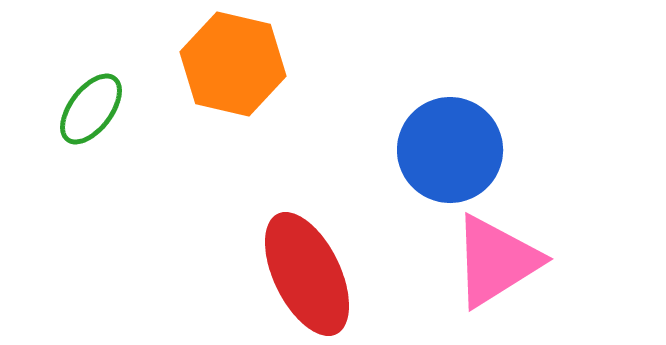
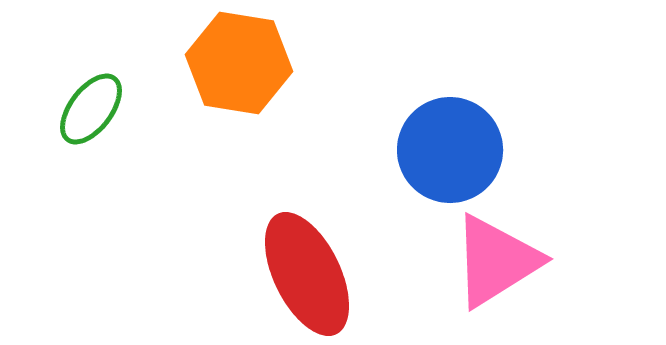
orange hexagon: moved 6 px right, 1 px up; rotated 4 degrees counterclockwise
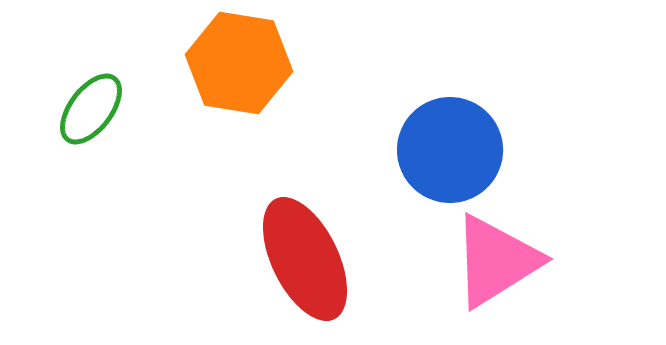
red ellipse: moved 2 px left, 15 px up
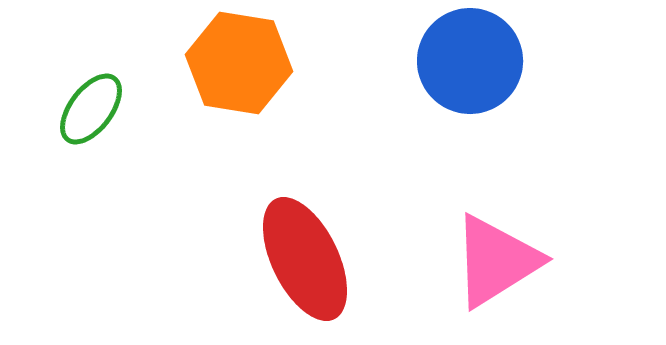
blue circle: moved 20 px right, 89 px up
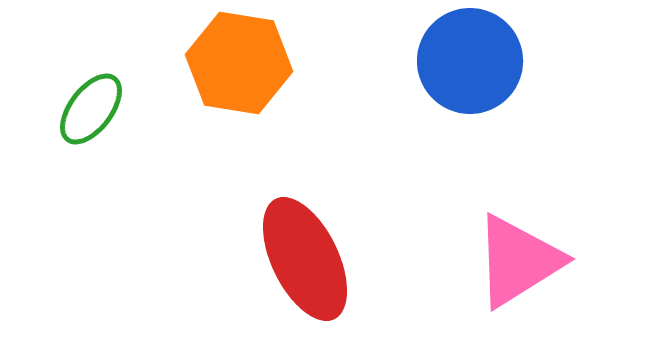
pink triangle: moved 22 px right
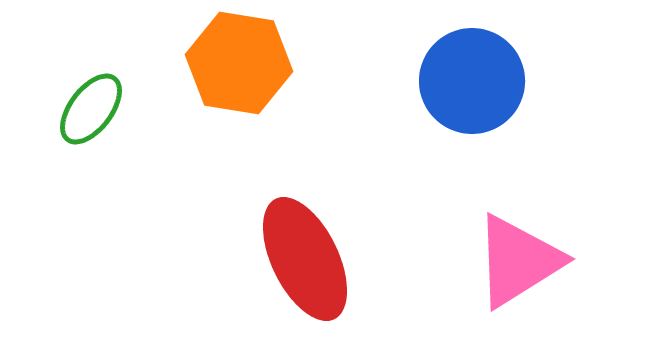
blue circle: moved 2 px right, 20 px down
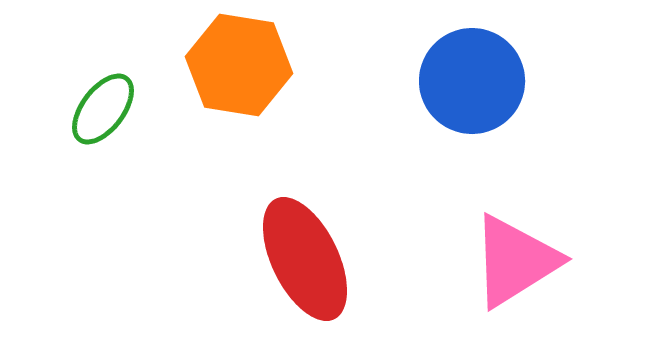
orange hexagon: moved 2 px down
green ellipse: moved 12 px right
pink triangle: moved 3 px left
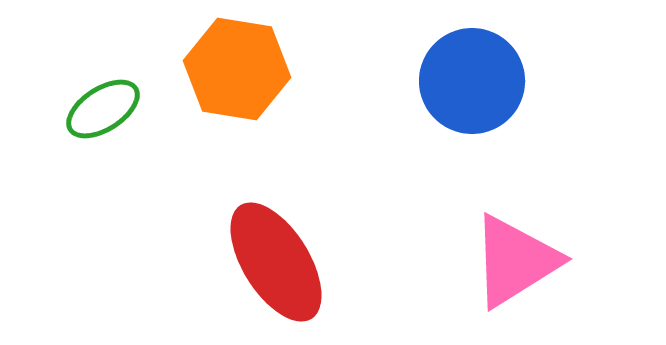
orange hexagon: moved 2 px left, 4 px down
green ellipse: rotated 20 degrees clockwise
red ellipse: moved 29 px left, 3 px down; rotated 6 degrees counterclockwise
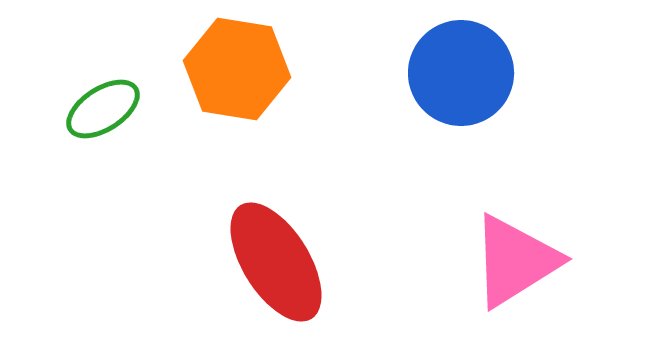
blue circle: moved 11 px left, 8 px up
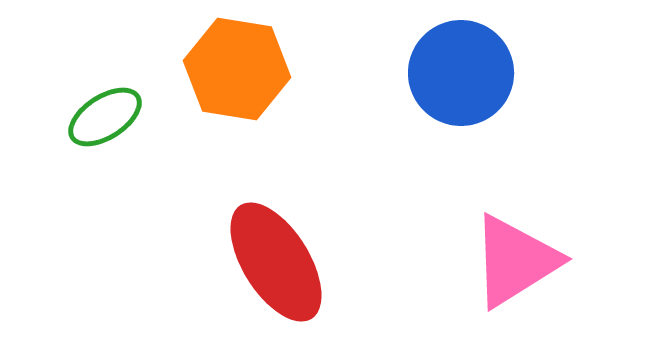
green ellipse: moved 2 px right, 8 px down
